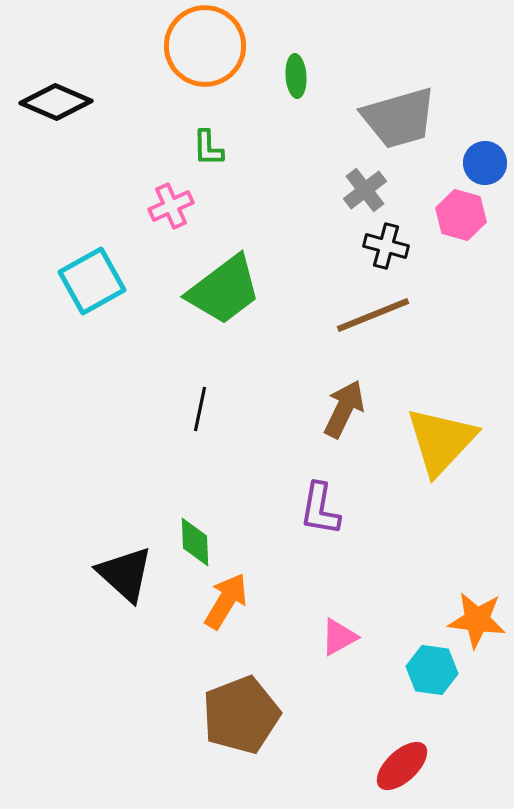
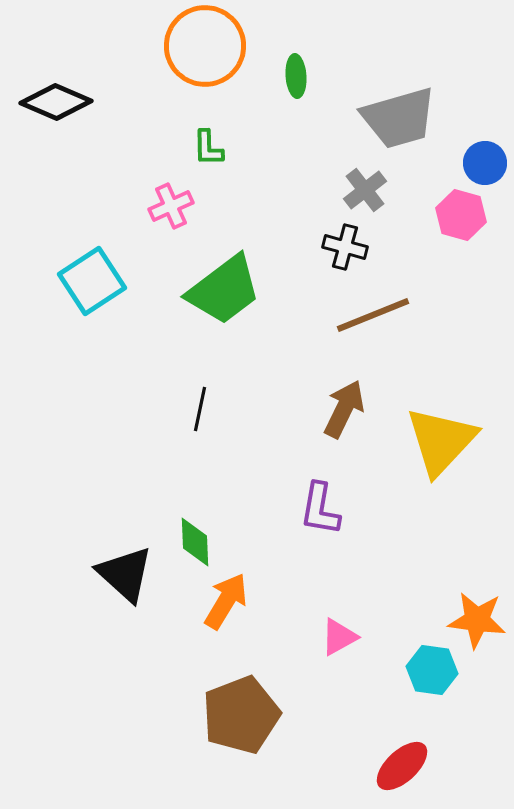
black cross: moved 41 px left, 1 px down
cyan square: rotated 4 degrees counterclockwise
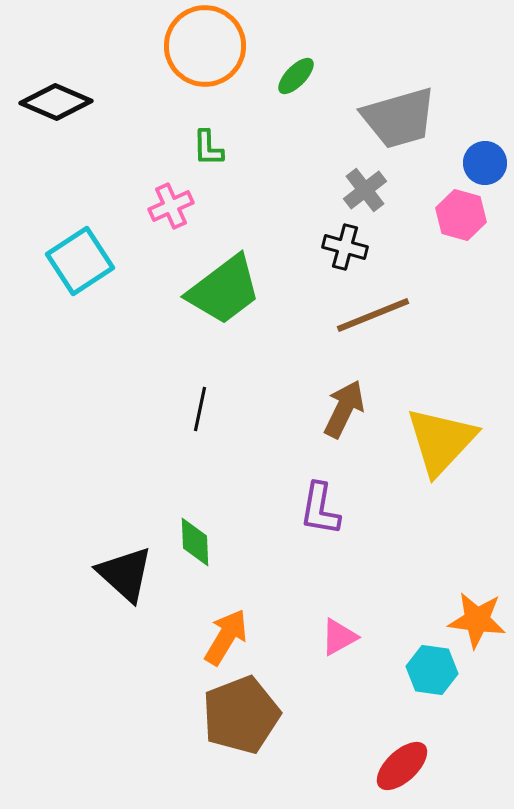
green ellipse: rotated 48 degrees clockwise
cyan square: moved 12 px left, 20 px up
orange arrow: moved 36 px down
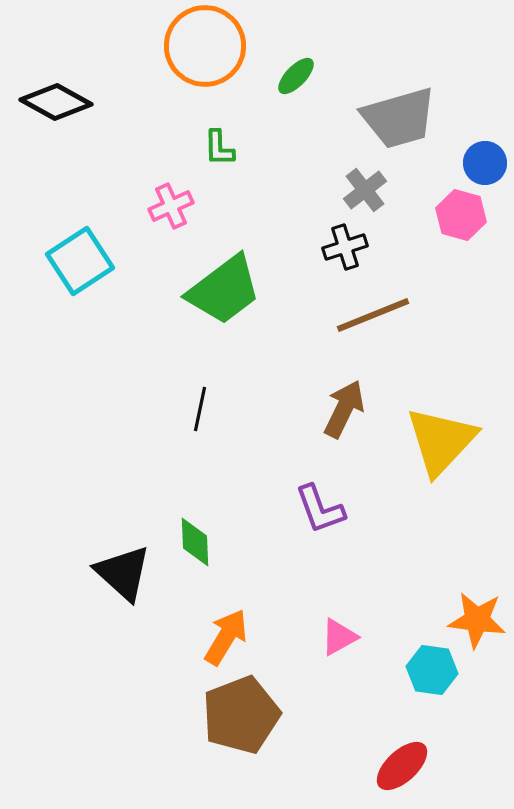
black diamond: rotated 6 degrees clockwise
green L-shape: moved 11 px right
black cross: rotated 33 degrees counterclockwise
purple L-shape: rotated 30 degrees counterclockwise
black triangle: moved 2 px left, 1 px up
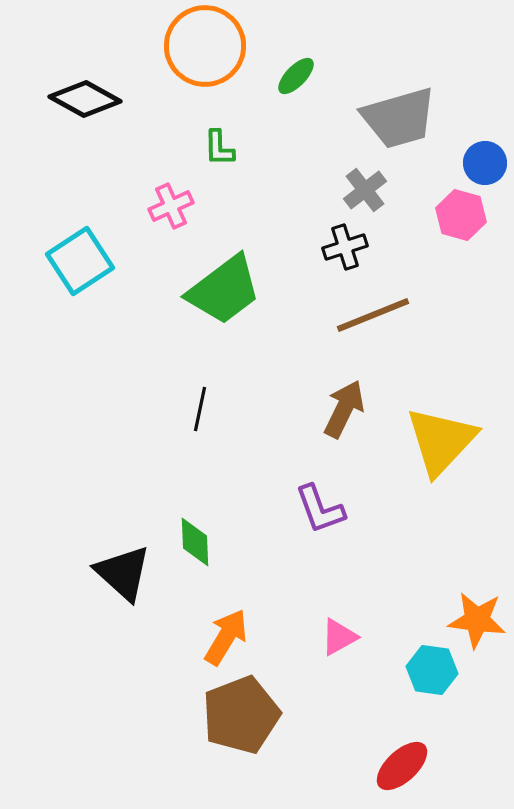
black diamond: moved 29 px right, 3 px up
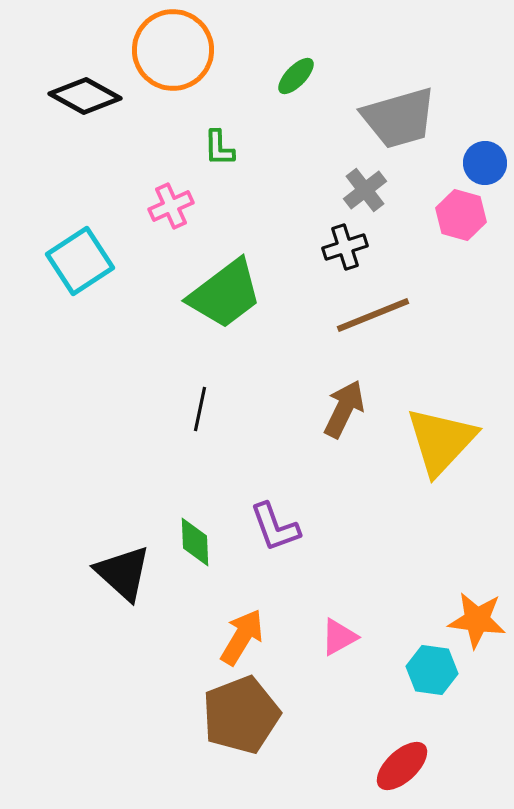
orange circle: moved 32 px left, 4 px down
black diamond: moved 3 px up
green trapezoid: moved 1 px right, 4 px down
purple L-shape: moved 45 px left, 18 px down
orange arrow: moved 16 px right
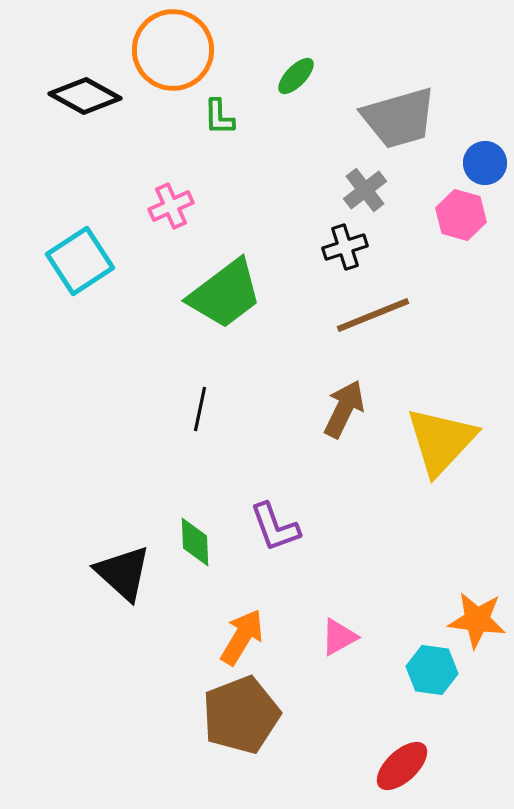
green L-shape: moved 31 px up
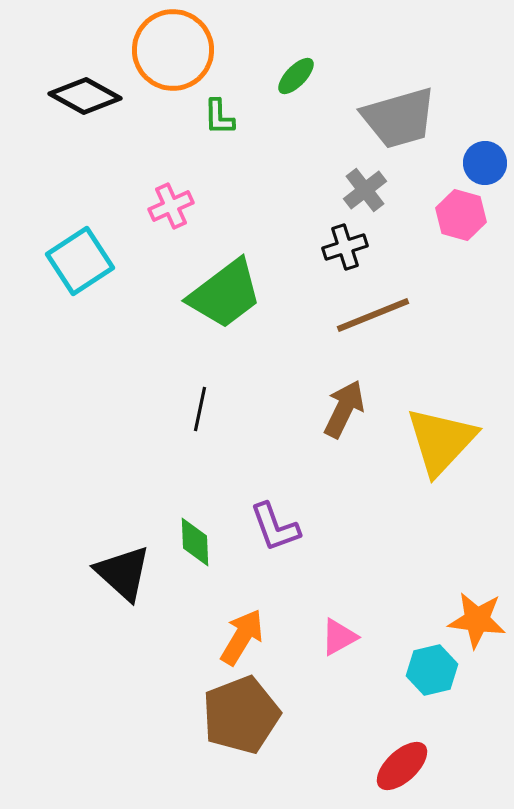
cyan hexagon: rotated 21 degrees counterclockwise
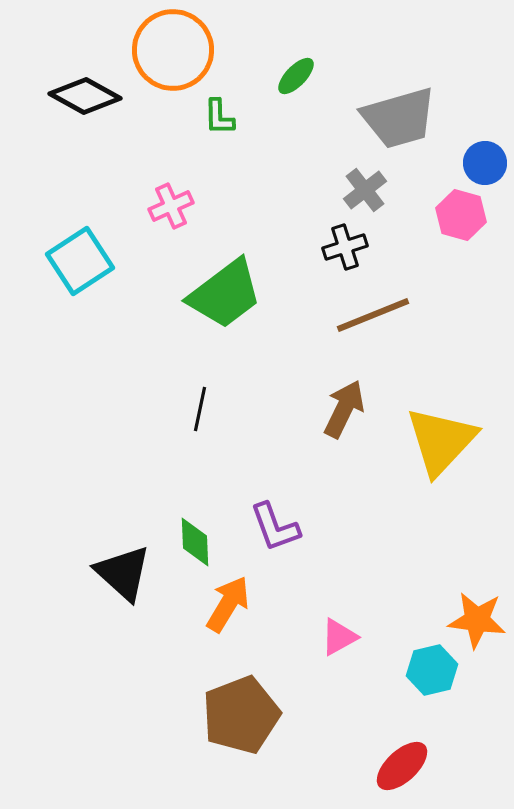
orange arrow: moved 14 px left, 33 px up
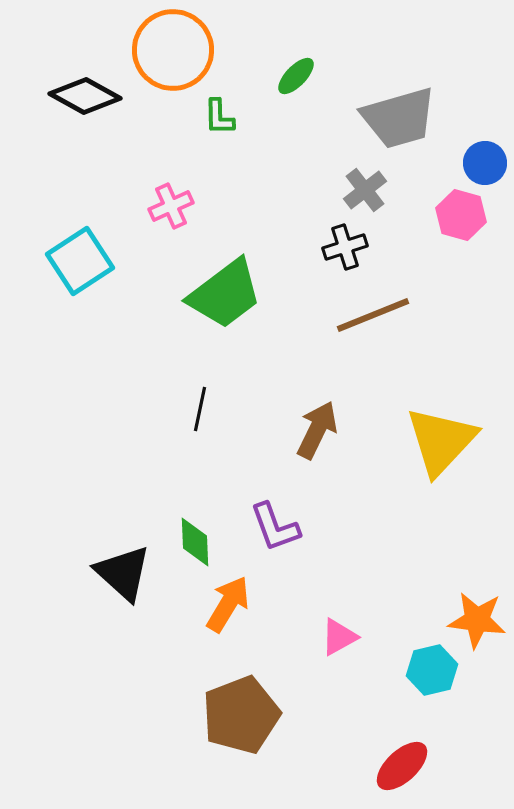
brown arrow: moved 27 px left, 21 px down
